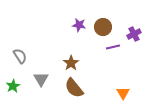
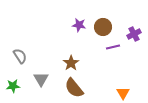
green star: rotated 24 degrees clockwise
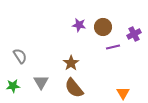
gray triangle: moved 3 px down
